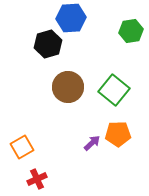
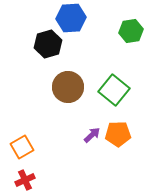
purple arrow: moved 8 px up
red cross: moved 12 px left, 1 px down
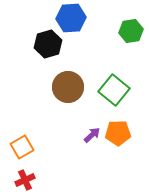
orange pentagon: moved 1 px up
